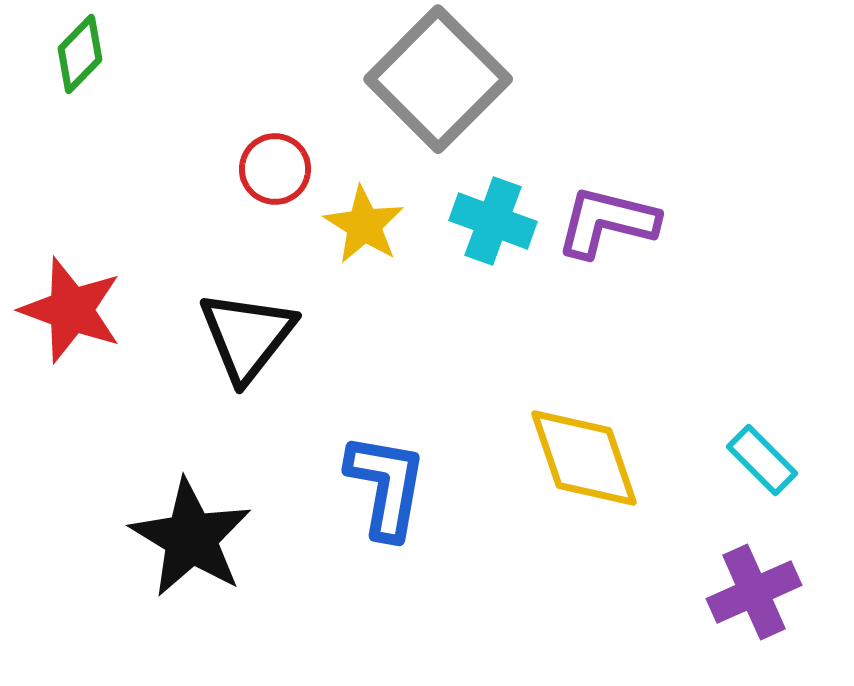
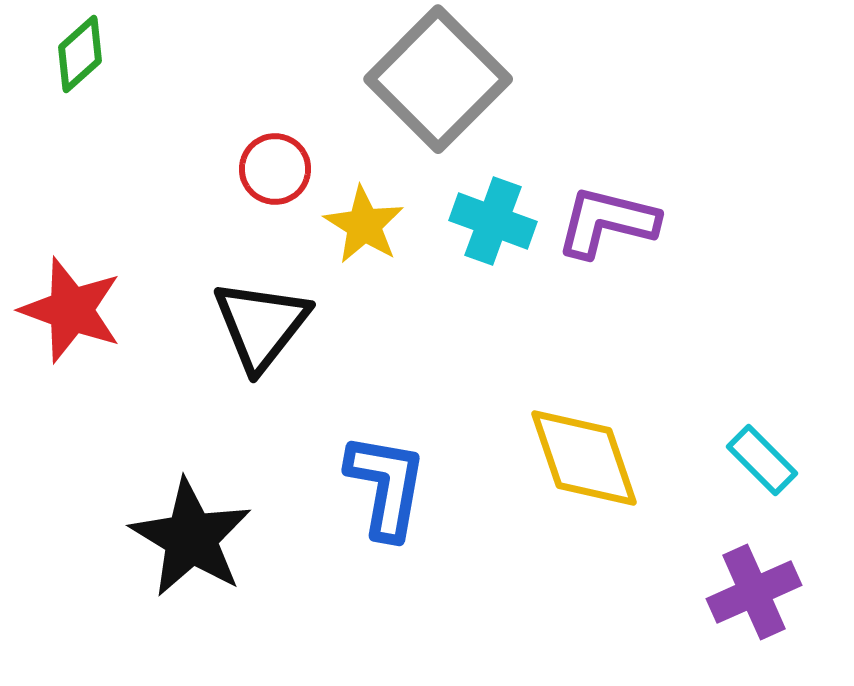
green diamond: rotated 4 degrees clockwise
black triangle: moved 14 px right, 11 px up
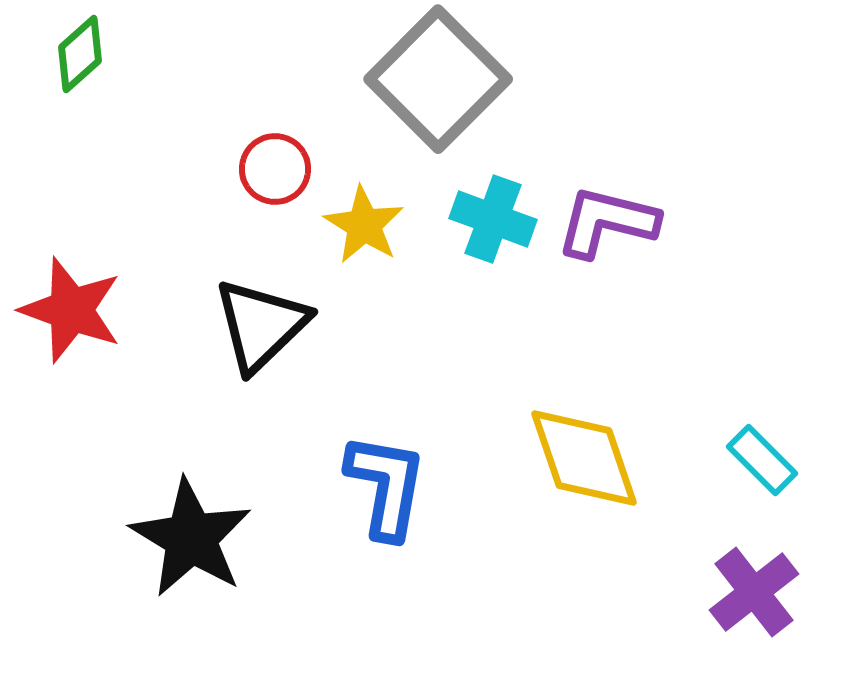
cyan cross: moved 2 px up
black triangle: rotated 8 degrees clockwise
purple cross: rotated 14 degrees counterclockwise
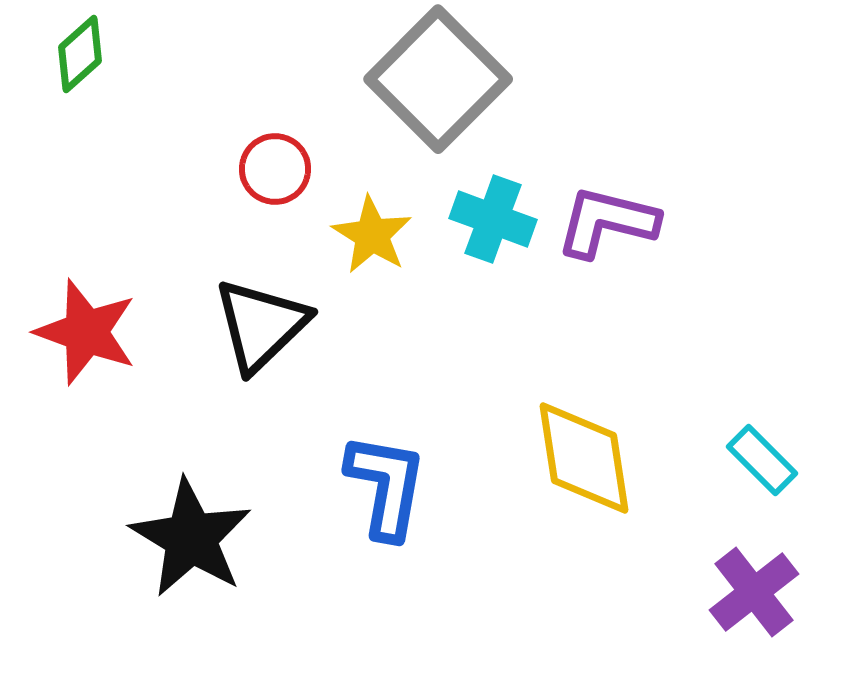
yellow star: moved 8 px right, 10 px down
red star: moved 15 px right, 22 px down
yellow diamond: rotated 10 degrees clockwise
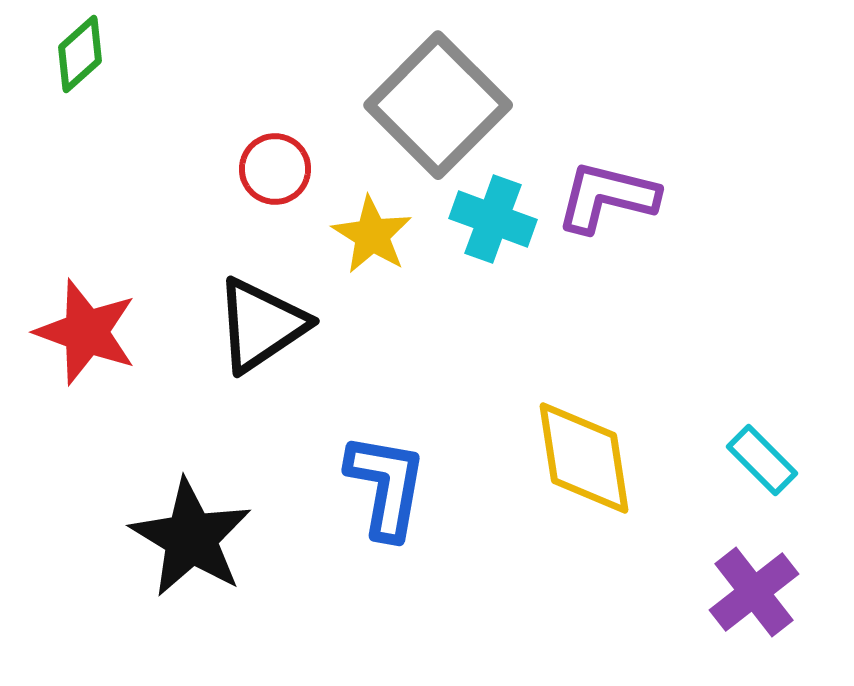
gray square: moved 26 px down
purple L-shape: moved 25 px up
black triangle: rotated 10 degrees clockwise
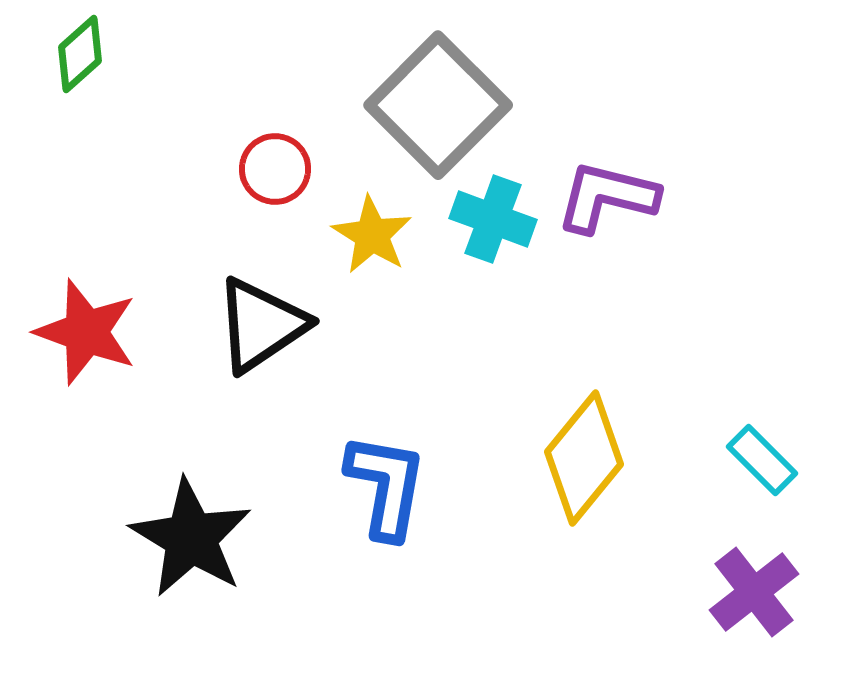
yellow diamond: rotated 48 degrees clockwise
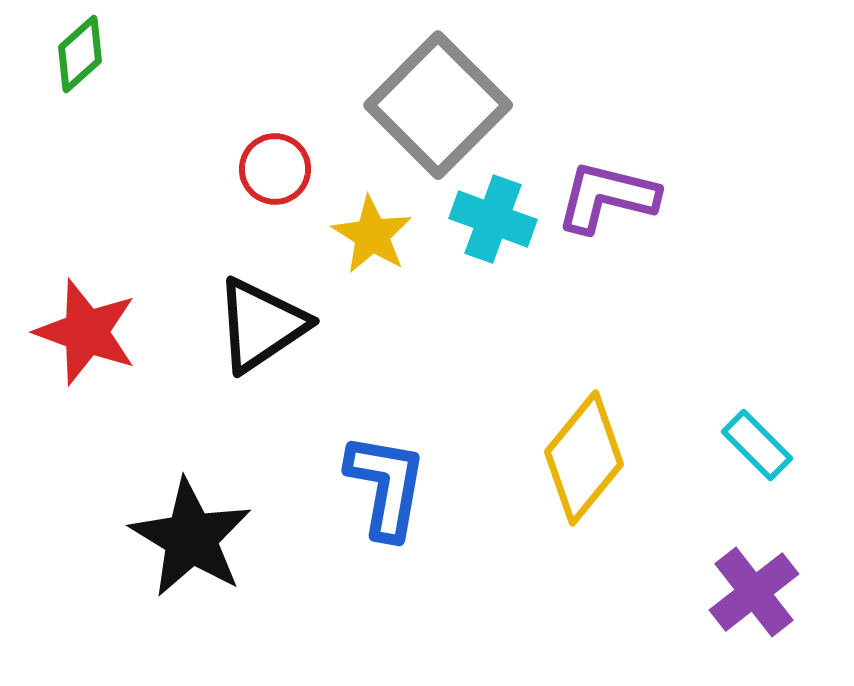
cyan rectangle: moved 5 px left, 15 px up
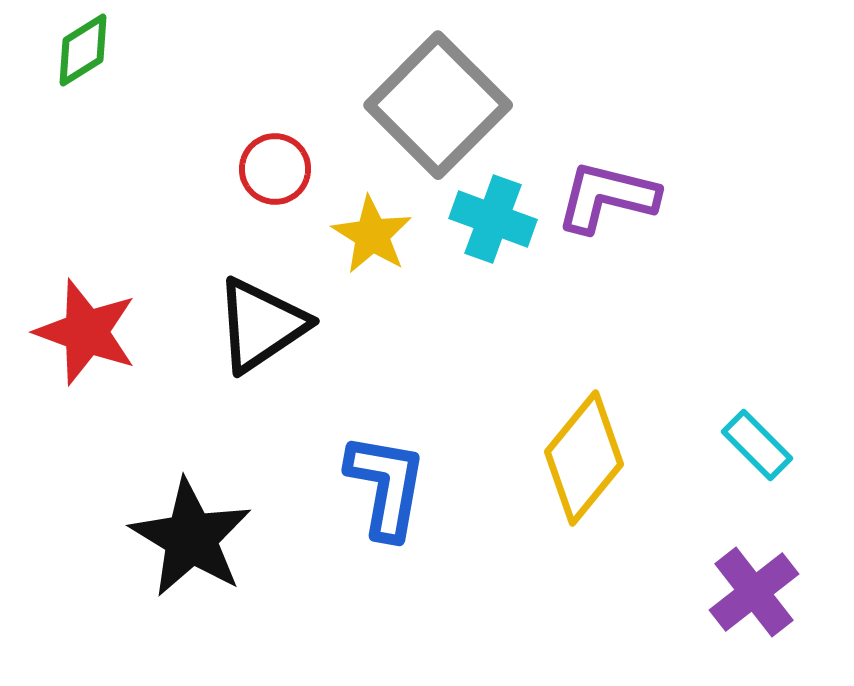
green diamond: moved 3 px right, 4 px up; rotated 10 degrees clockwise
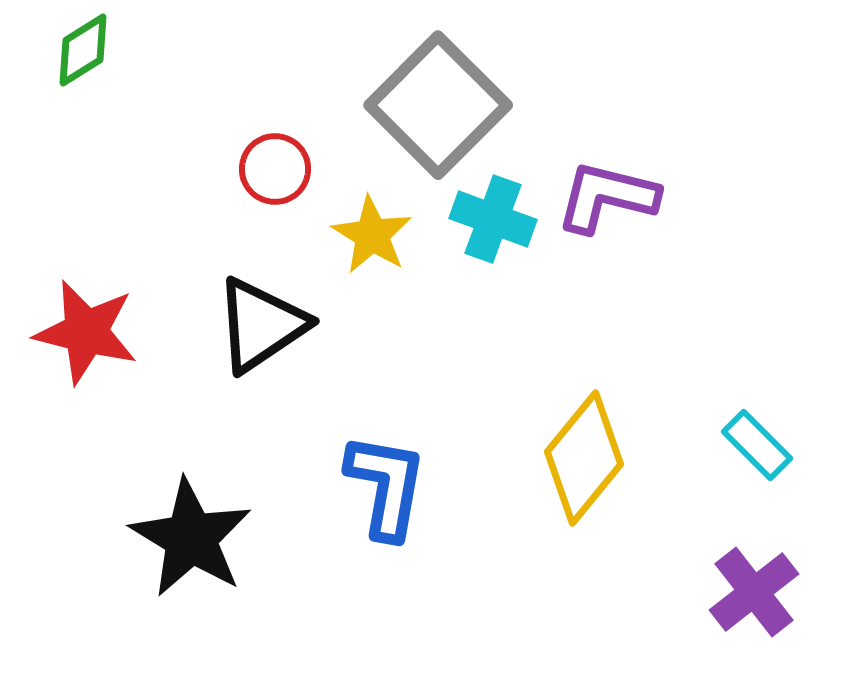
red star: rotated 6 degrees counterclockwise
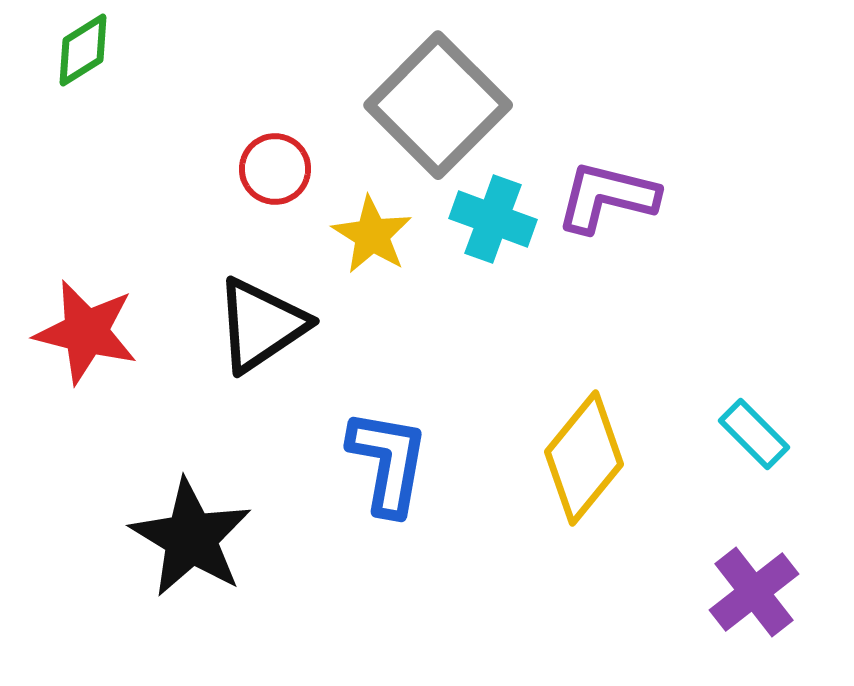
cyan rectangle: moved 3 px left, 11 px up
blue L-shape: moved 2 px right, 24 px up
